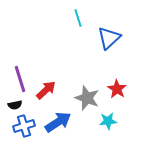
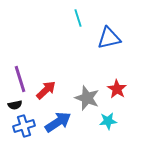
blue triangle: rotated 30 degrees clockwise
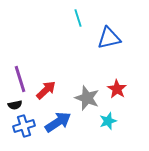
cyan star: rotated 12 degrees counterclockwise
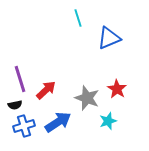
blue triangle: rotated 10 degrees counterclockwise
